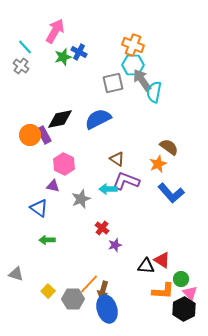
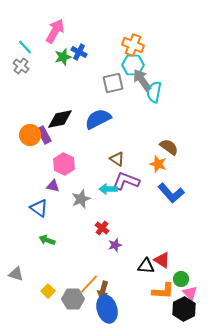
orange star: rotated 30 degrees counterclockwise
green arrow: rotated 21 degrees clockwise
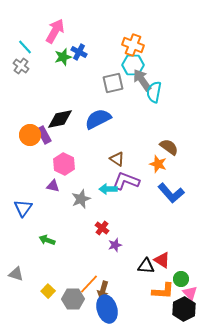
blue triangle: moved 16 px left; rotated 30 degrees clockwise
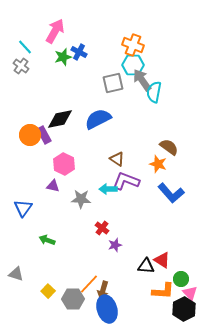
gray star: rotated 24 degrees clockwise
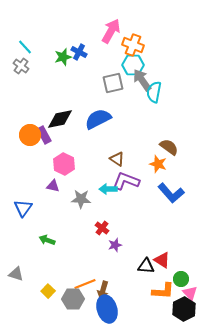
pink arrow: moved 56 px right
orange line: moved 4 px left; rotated 25 degrees clockwise
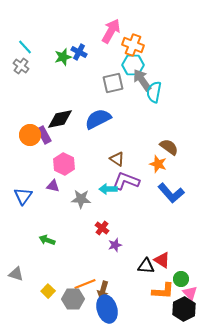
blue triangle: moved 12 px up
